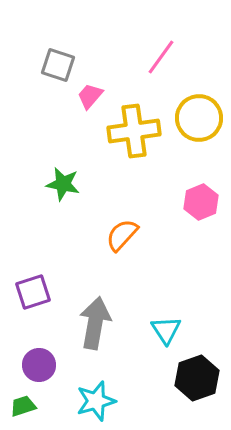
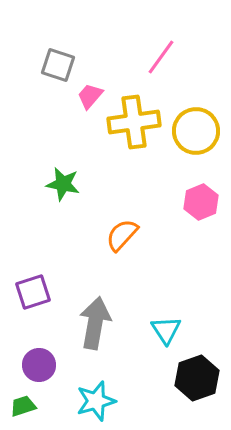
yellow circle: moved 3 px left, 13 px down
yellow cross: moved 9 px up
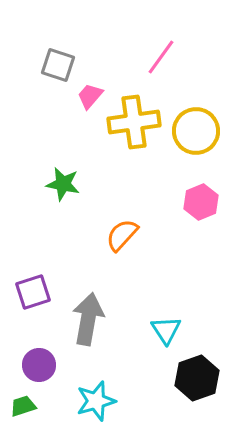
gray arrow: moved 7 px left, 4 px up
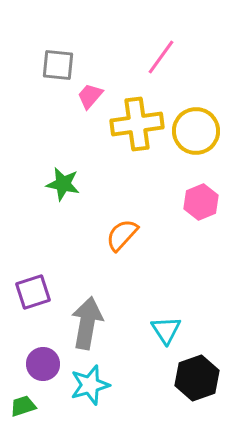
gray square: rotated 12 degrees counterclockwise
yellow cross: moved 3 px right, 2 px down
gray arrow: moved 1 px left, 4 px down
purple circle: moved 4 px right, 1 px up
cyan star: moved 6 px left, 16 px up
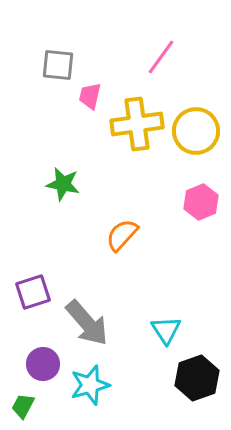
pink trapezoid: rotated 28 degrees counterclockwise
gray arrow: rotated 129 degrees clockwise
green trapezoid: rotated 44 degrees counterclockwise
